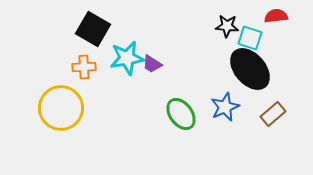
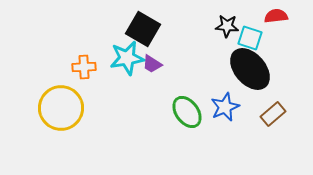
black square: moved 50 px right
green ellipse: moved 6 px right, 2 px up
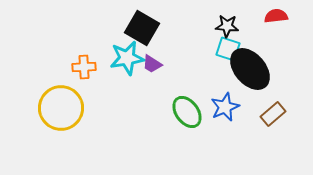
black square: moved 1 px left, 1 px up
cyan square: moved 22 px left, 11 px down
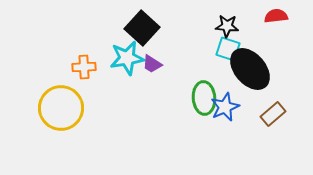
black square: rotated 12 degrees clockwise
green ellipse: moved 17 px right, 14 px up; rotated 32 degrees clockwise
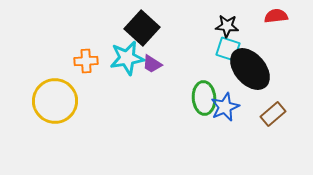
orange cross: moved 2 px right, 6 px up
yellow circle: moved 6 px left, 7 px up
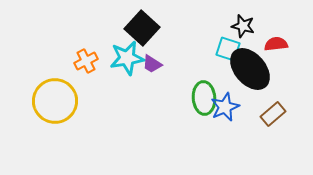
red semicircle: moved 28 px down
black star: moved 16 px right; rotated 10 degrees clockwise
orange cross: rotated 25 degrees counterclockwise
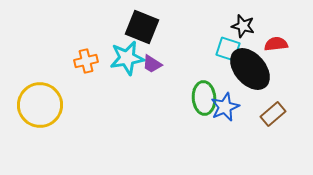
black square: moved 1 px up; rotated 20 degrees counterclockwise
orange cross: rotated 15 degrees clockwise
yellow circle: moved 15 px left, 4 px down
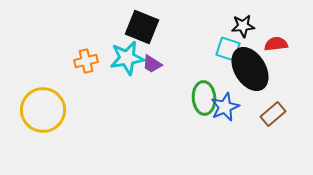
black star: rotated 20 degrees counterclockwise
black ellipse: rotated 9 degrees clockwise
yellow circle: moved 3 px right, 5 px down
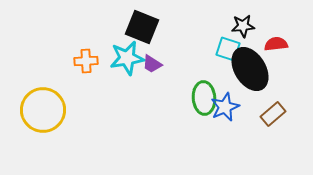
orange cross: rotated 10 degrees clockwise
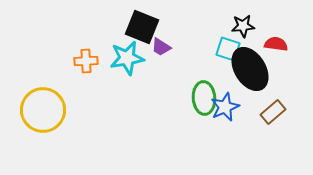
red semicircle: rotated 15 degrees clockwise
purple trapezoid: moved 9 px right, 17 px up
brown rectangle: moved 2 px up
